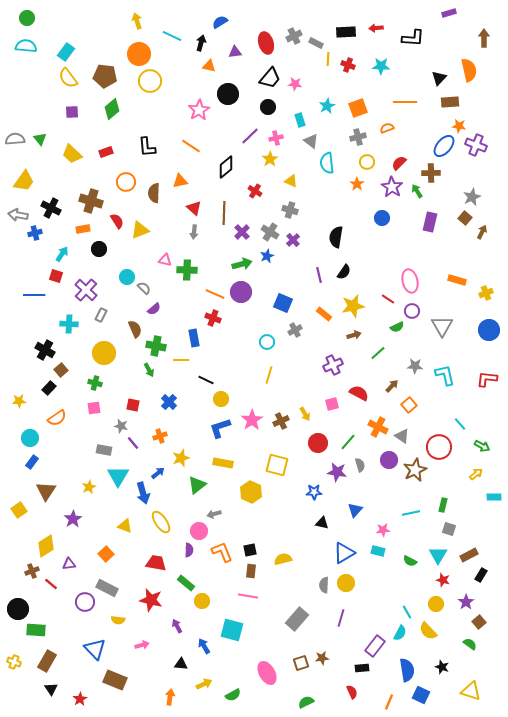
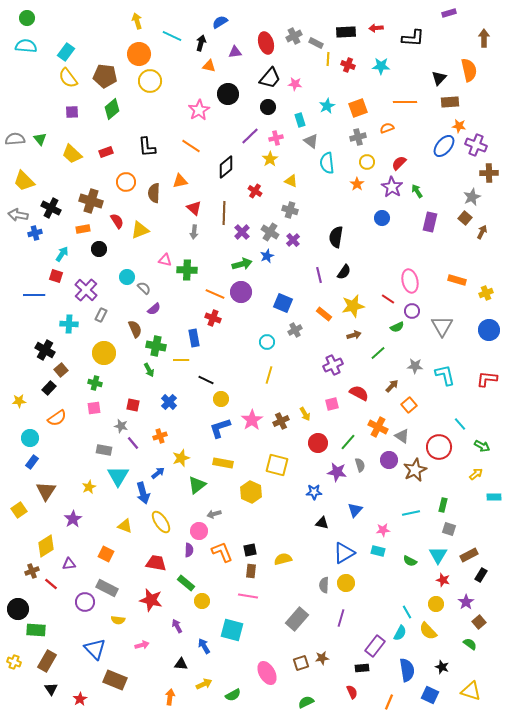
brown cross at (431, 173): moved 58 px right
yellow trapezoid at (24, 181): rotated 100 degrees clockwise
orange square at (106, 554): rotated 21 degrees counterclockwise
blue square at (421, 695): moved 9 px right
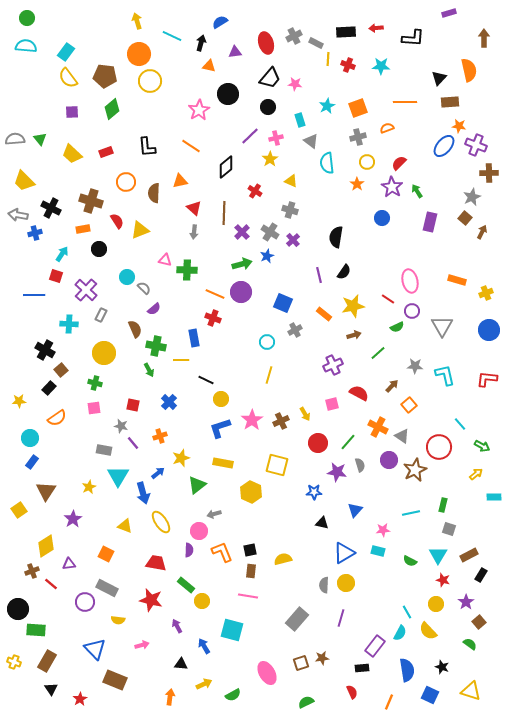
green rectangle at (186, 583): moved 2 px down
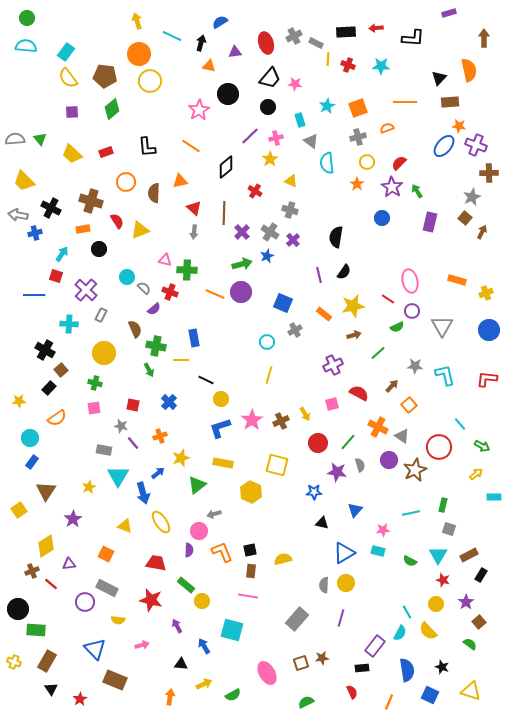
red cross at (213, 318): moved 43 px left, 26 px up
